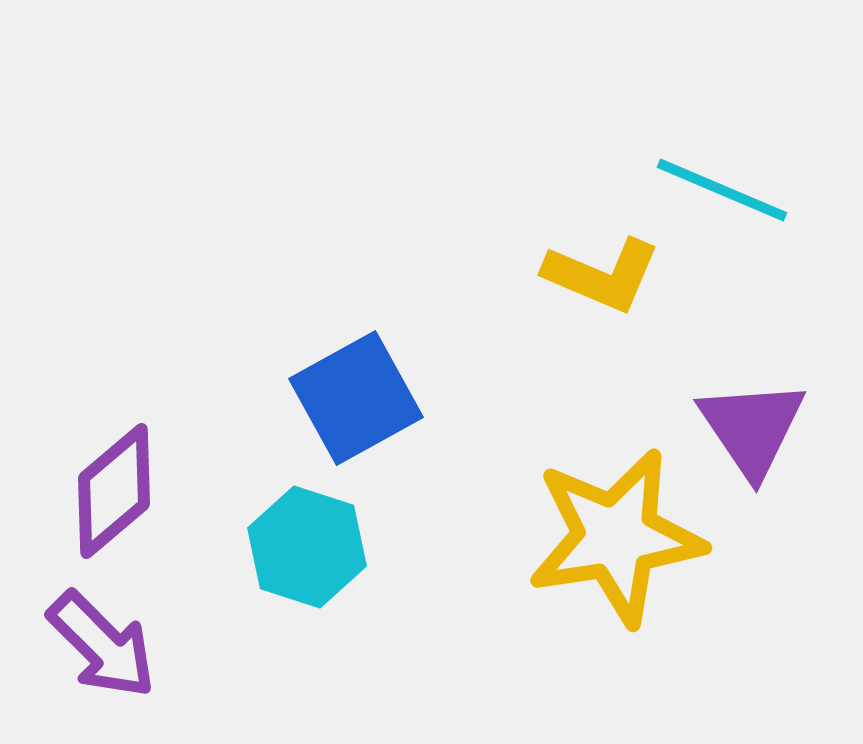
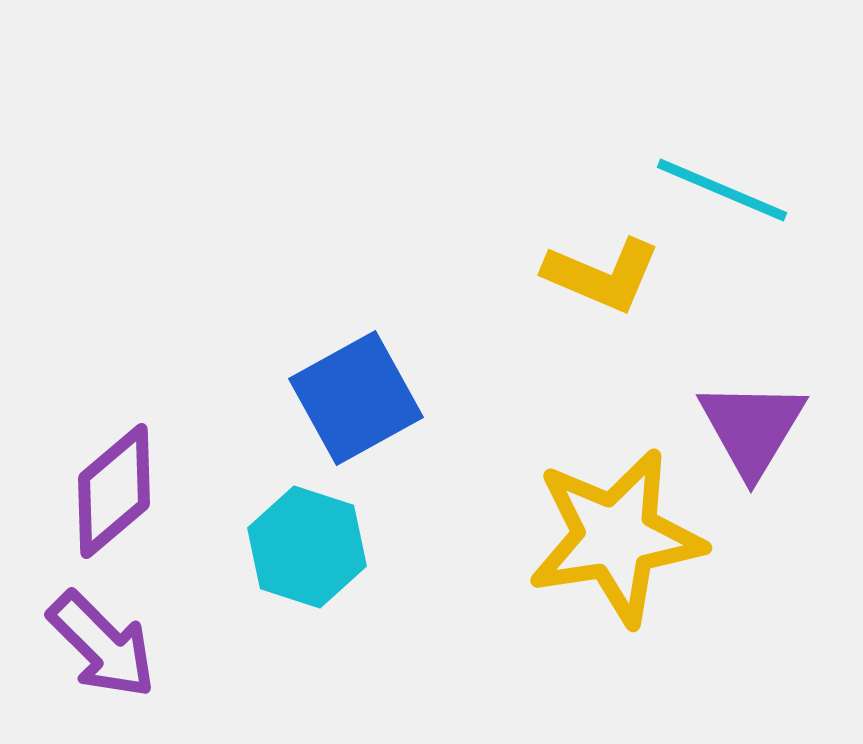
purple triangle: rotated 5 degrees clockwise
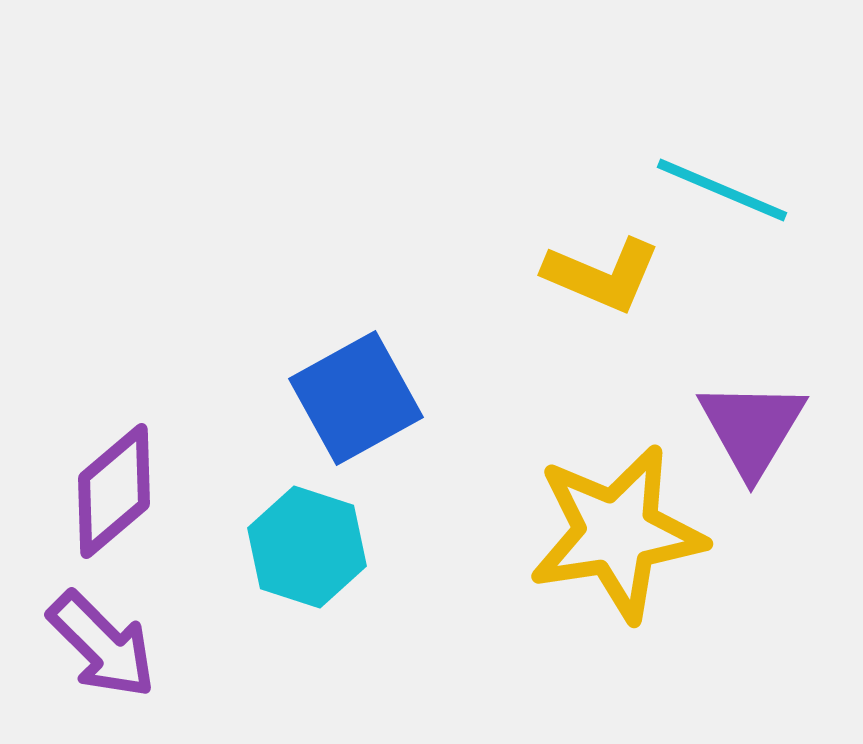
yellow star: moved 1 px right, 4 px up
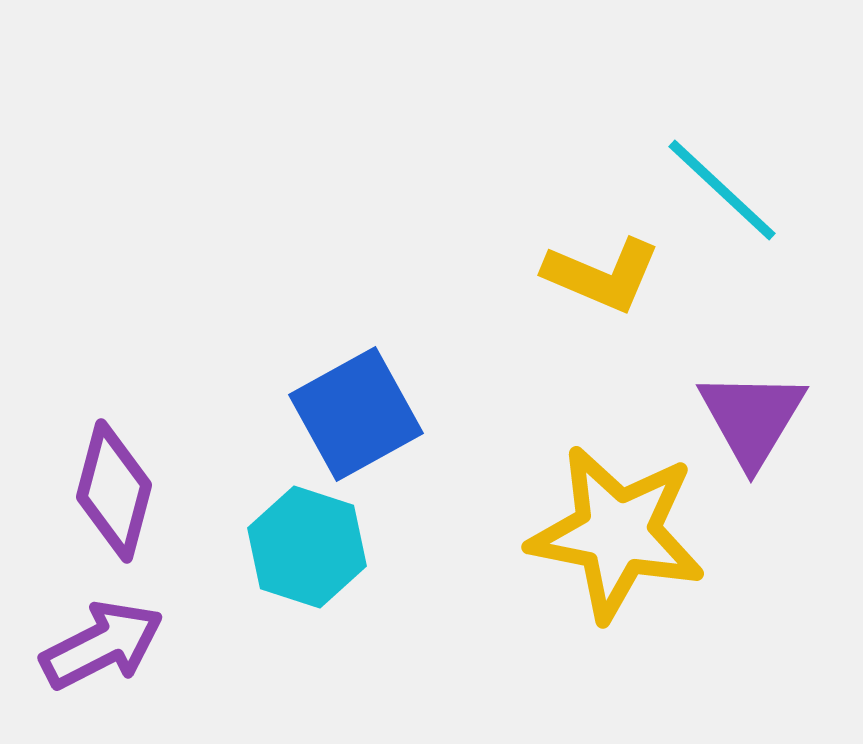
cyan line: rotated 20 degrees clockwise
blue square: moved 16 px down
purple triangle: moved 10 px up
purple diamond: rotated 35 degrees counterclockwise
yellow star: rotated 20 degrees clockwise
purple arrow: rotated 72 degrees counterclockwise
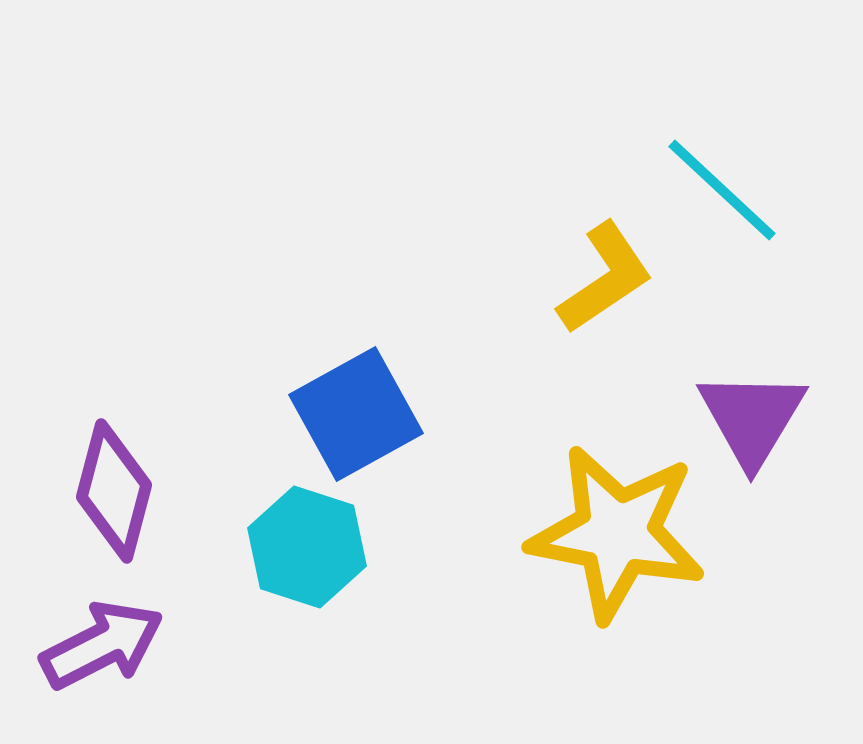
yellow L-shape: moved 3 px right, 3 px down; rotated 57 degrees counterclockwise
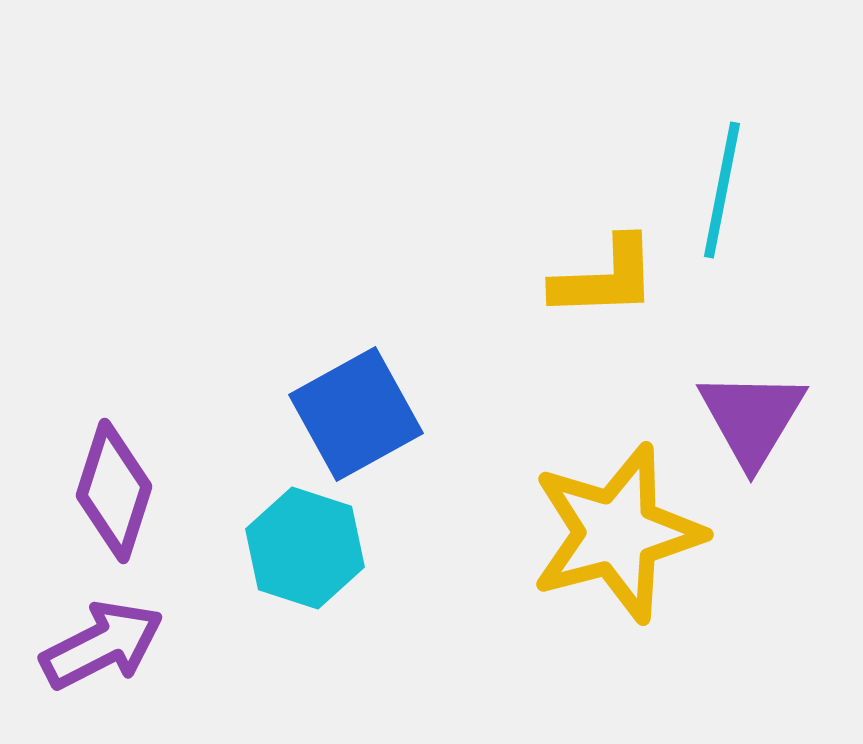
cyan line: rotated 58 degrees clockwise
yellow L-shape: rotated 32 degrees clockwise
purple diamond: rotated 3 degrees clockwise
yellow star: rotated 26 degrees counterclockwise
cyan hexagon: moved 2 px left, 1 px down
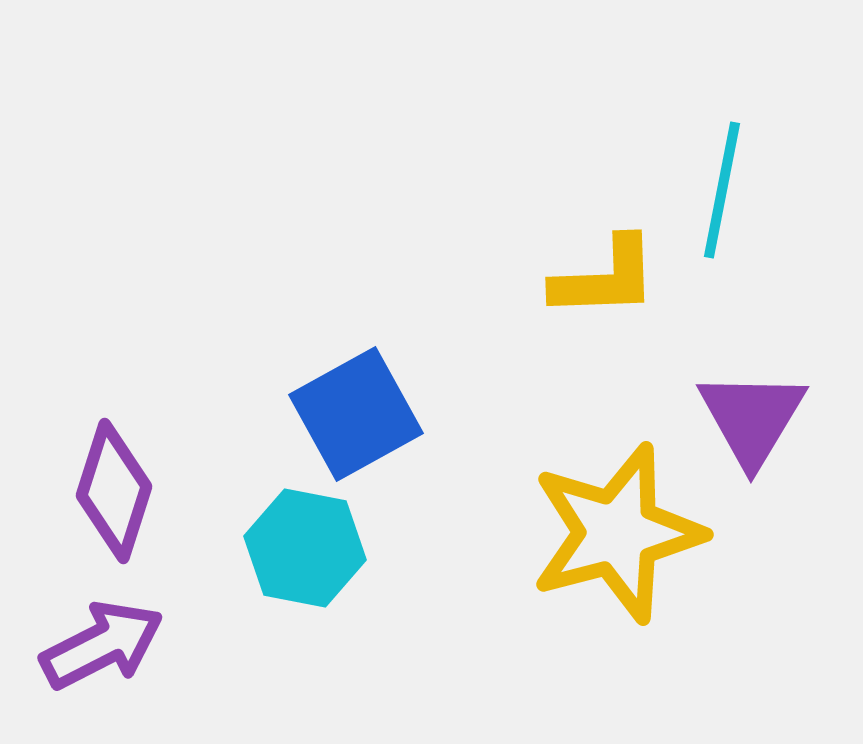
cyan hexagon: rotated 7 degrees counterclockwise
